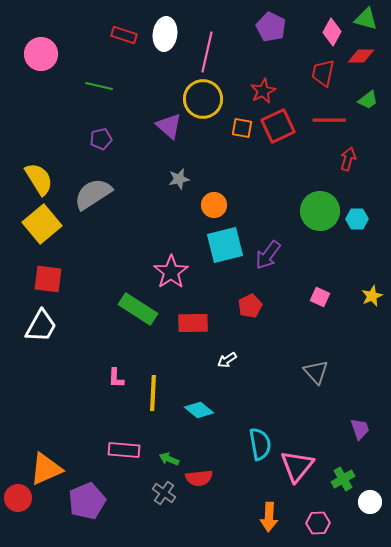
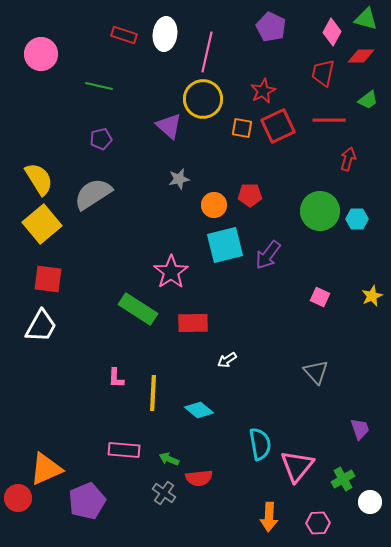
red pentagon at (250, 306): moved 111 px up; rotated 25 degrees clockwise
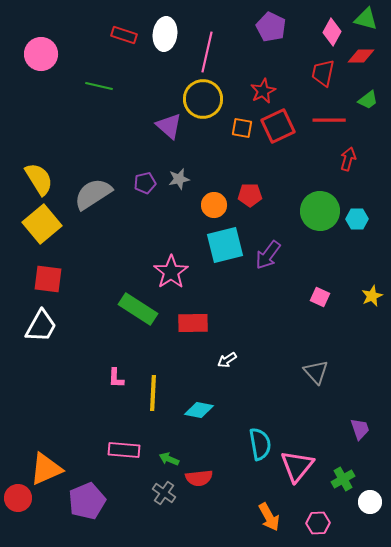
purple pentagon at (101, 139): moved 44 px right, 44 px down
cyan diamond at (199, 410): rotated 28 degrees counterclockwise
orange arrow at (269, 517): rotated 32 degrees counterclockwise
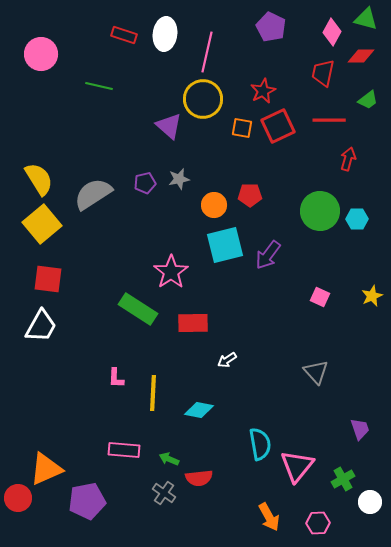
purple pentagon at (87, 501): rotated 12 degrees clockwise
